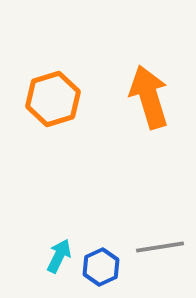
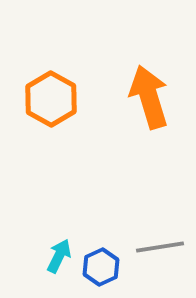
orange hexagon: moved 2 px left; rotated 14 degrees counterclockwise
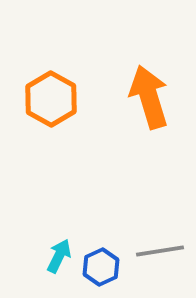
gray line: moved 4 px down
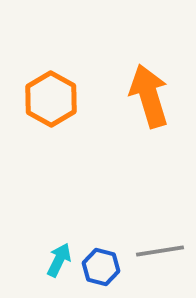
orange arrow: moved 1 px up
cyan arrow: moved 4 px down
blue hexagon: rotated 21 degrees counterclockwise
